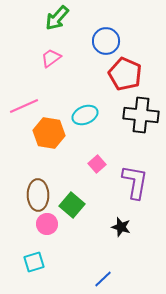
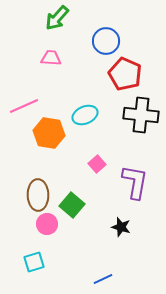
pink trapezoid: rotated 40 degrees clockwise
blue line: rotated 18 degrees clockwise
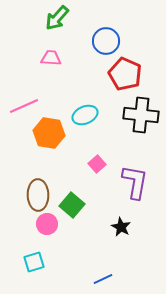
black star: rotated 12 degrees clockwise
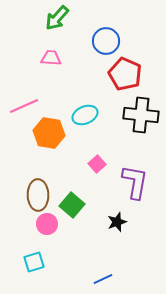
black star: moved 4 px left, 5 px up; rotated 24 degrees clockwise
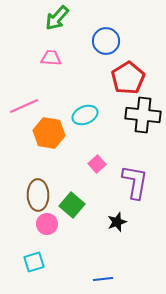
red pentagon: moved 3 px right, 4 px down; rotated 16 degrees clockwise
black cross: moved 2 px right
blue line: rotated 18 degrees clockwise
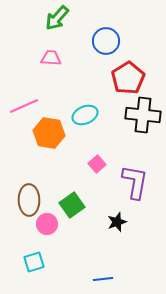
brown ellipse: moved 9 px left, 5 px down
green square: rotated 15 degrees clockwise
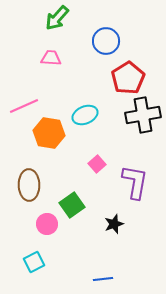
black cross: rotated 16 degrees counterclockwise
brown ellipse: moved 15 px up
black star: moved 3 px left, 2 px down
cyan square: rotated 10 degrees counterclockwise
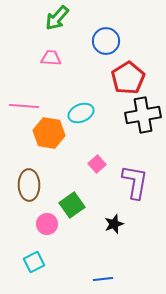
pink line: rotated 28 degrees clockwise
cyan ellipse: moved 4 px left, 2 px up
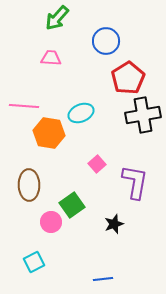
pink circle: moved 4 px right, 2 px up
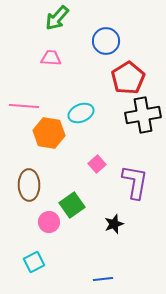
pink circle: moved 2 px left
